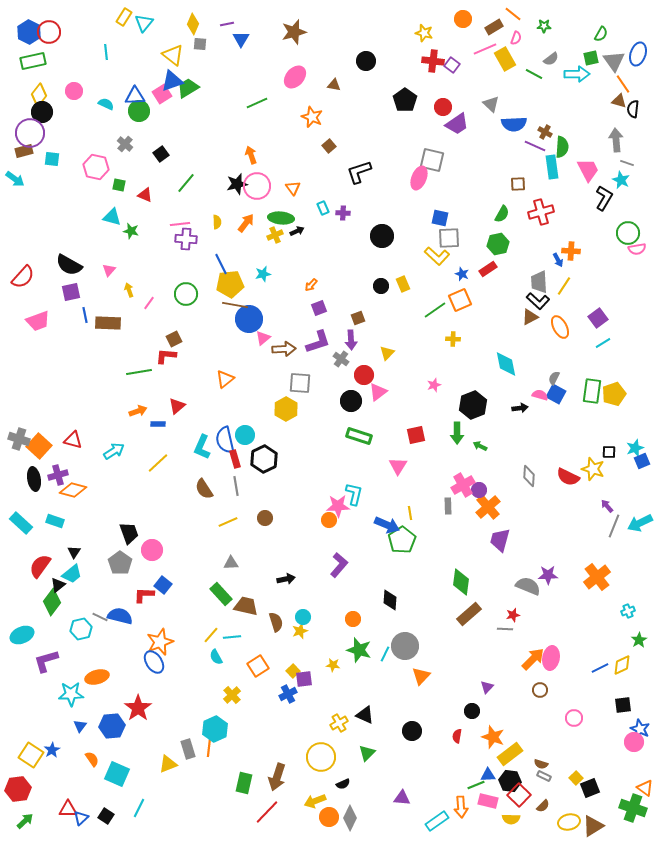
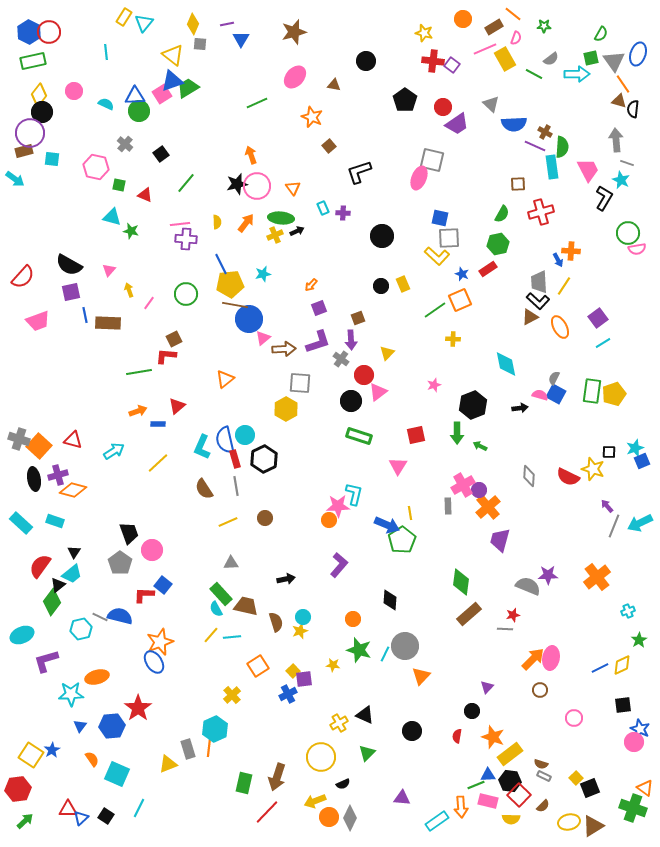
cyan semicircle at (216, 657): moved 48 px up
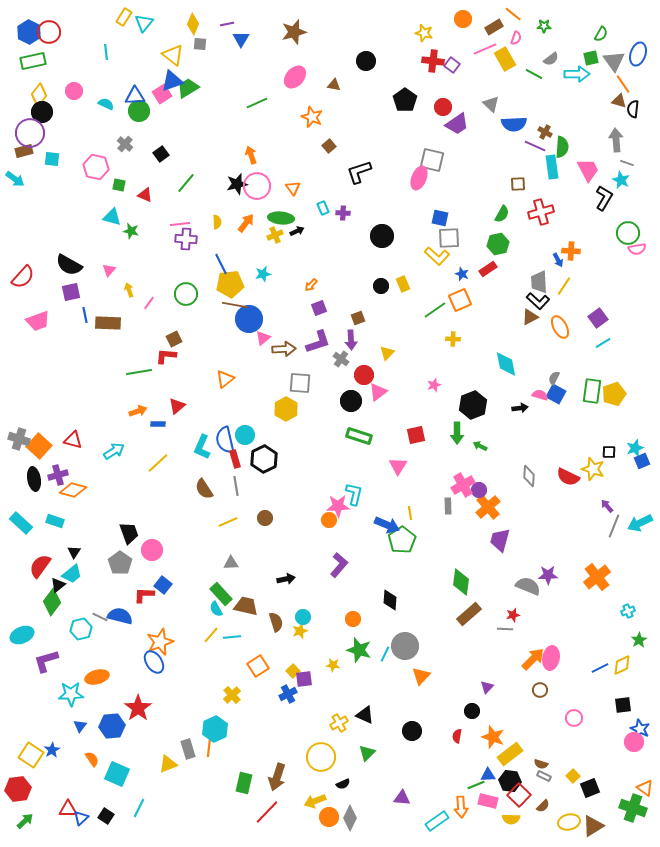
yellow square at (576, 778): moved 3 px left, 2 px up
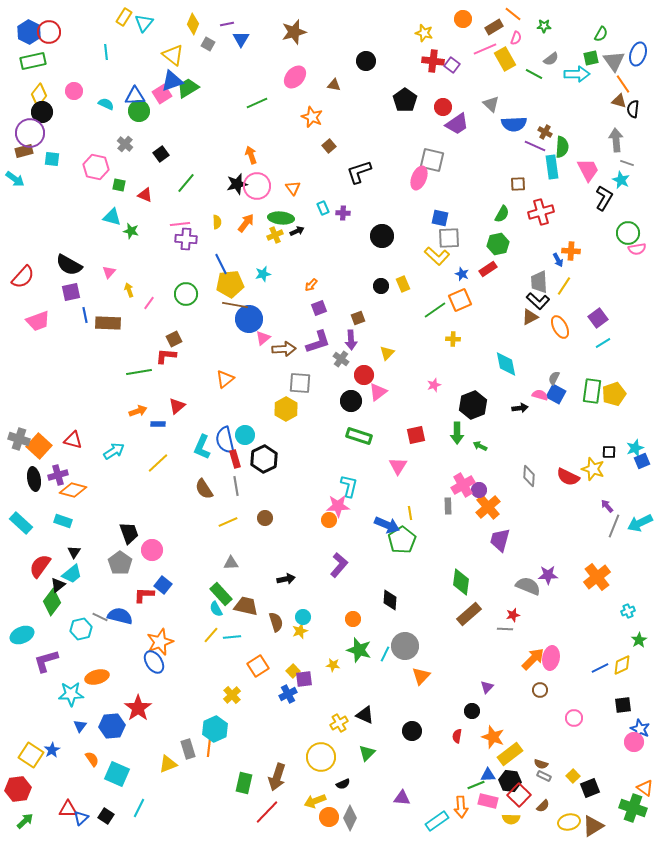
gray square at (200, 44): moved 8 px right; rotated 24 degrees clockwise
pink triangle at (109, 270): moved 2 px down
cyan L-shape at (354, 494): moved 5 px left, 8 px up
cyan rectangle at (55, 521): moved 8 px right
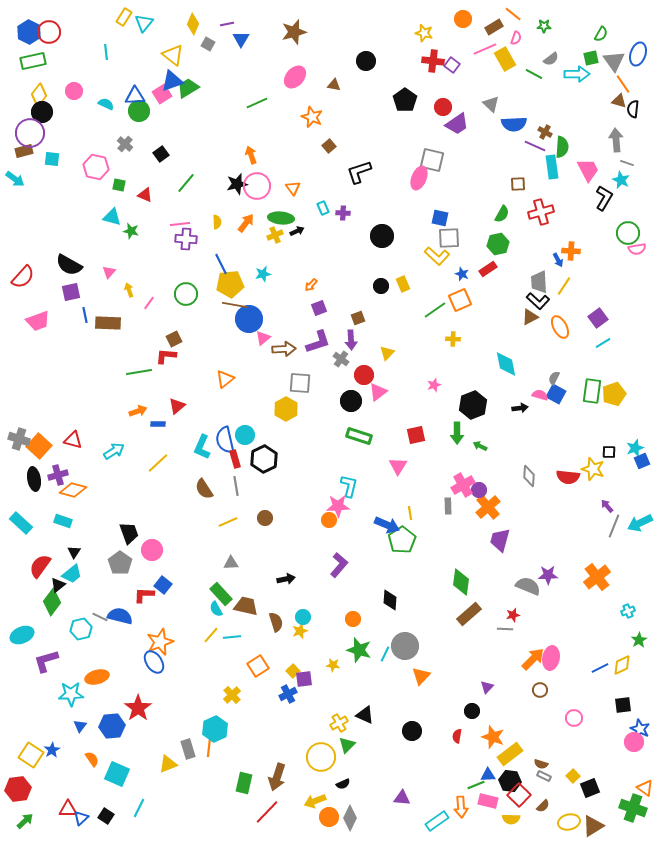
red semicircle at (568, 477): rotated 20 degrees counterclockwise
green triangle at (367, 753): moved 20 px left, 8 px up
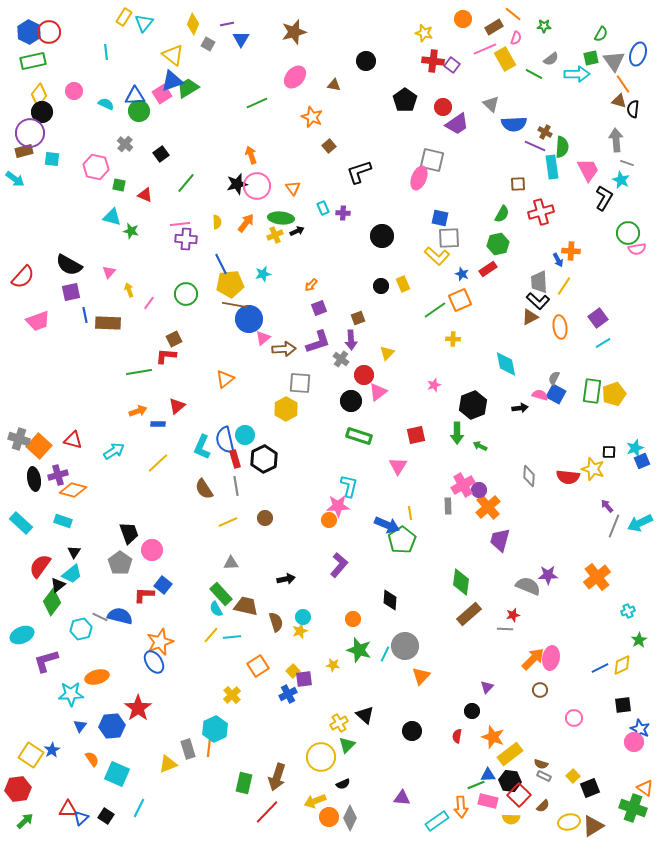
orange ellipse at (560, 327): rotated 20 degrees clockwise
black triangle at (365, 715): rotated 18 degrees clockwise
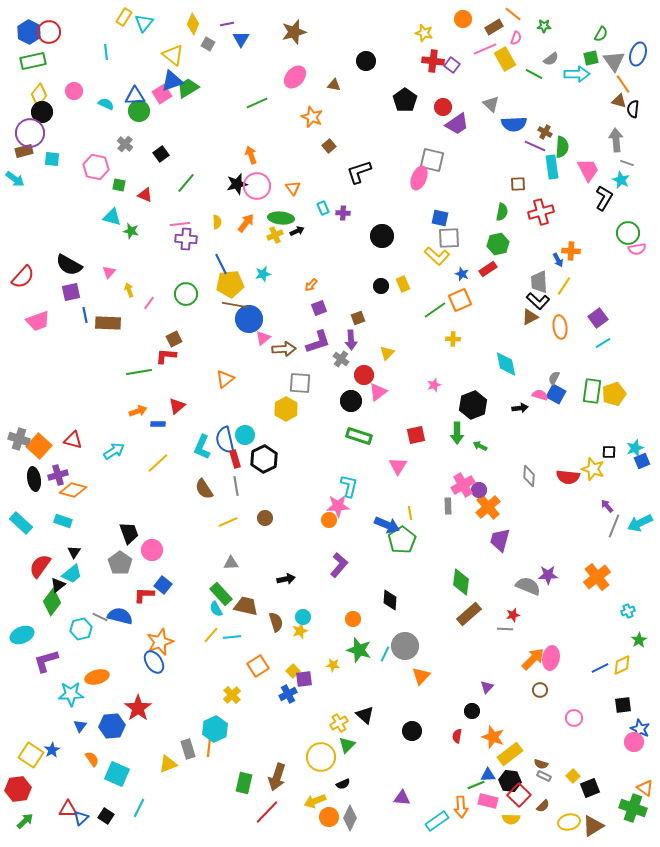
green semicircle at (502, 214): moved 2 px up; rotated 18 degrees counterclockwise
